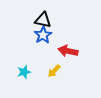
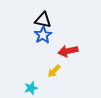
red arrow: rotated 24 degrees counterclockwise
cyan star: moved 7 px right, 16 px down
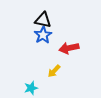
red arrow: moved 1 px right, 3 px up
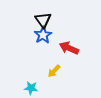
black triangle: rotated 42 degrees clockwise
red arrow: rotated 36 degrees clockwise
cyan star: rotated 24 degrees clockwise
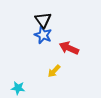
blue star: rotated 18 degrees counterclockwise
cyan star: moved 13 px left
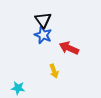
yellow arrow: rotated 64 degrees counterclockwise
